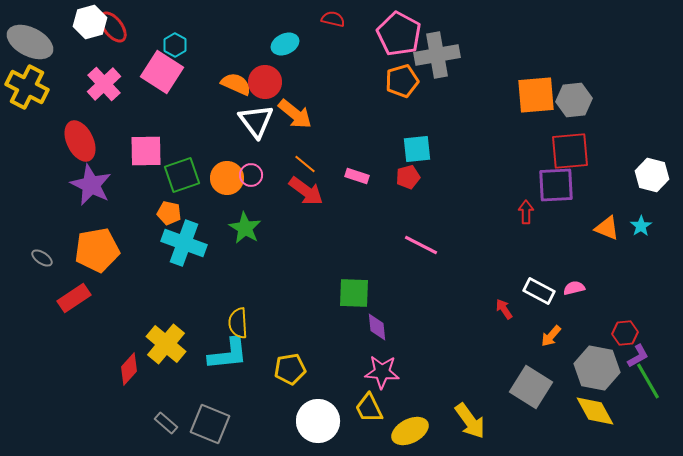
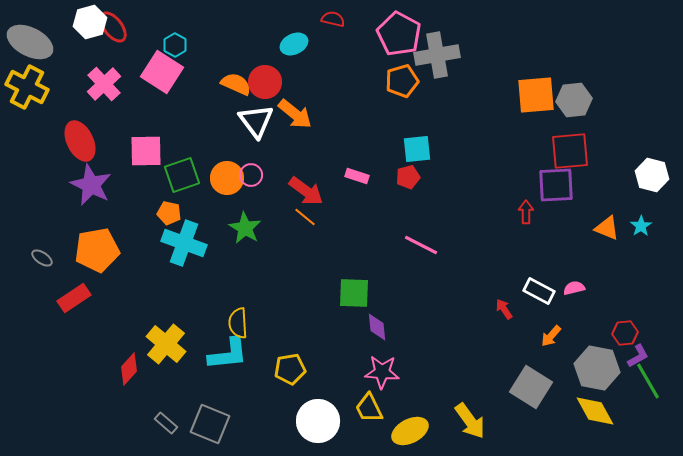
cyan ellipse at (285, 44): moved 9 px right
orange line at (305, 164): moved 53 px down
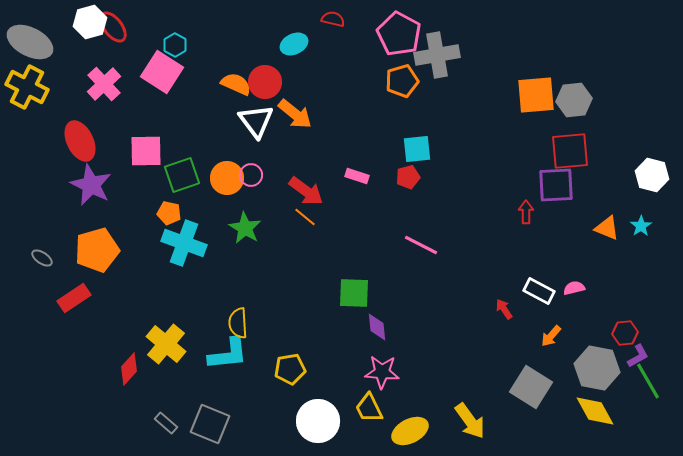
orange pentagon at (97, 250): rotated 6 degrees counterclockwise
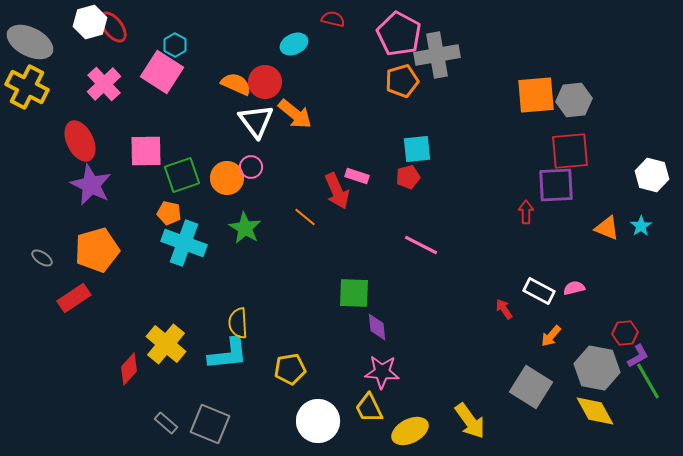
pink circle at (251, 175): moved 8 px up
red arrow at (306, 191): moved 31 px right; rotated 30 degrees clockwise
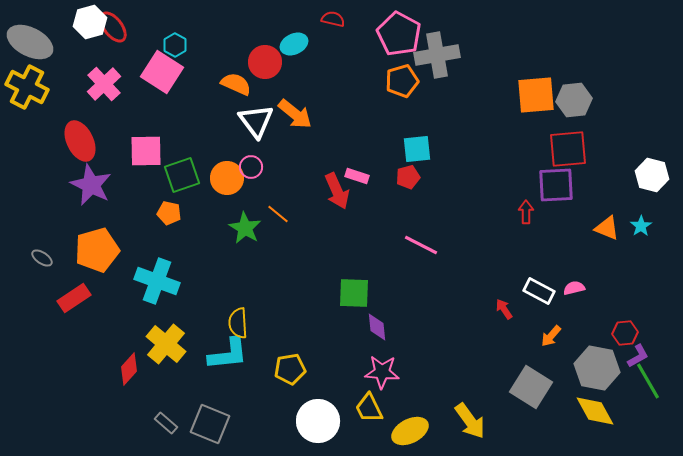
red circle at (265, 82): moved 20 px up
red square at (570, 151): moved 2 px left, 2 px up
orange line at (305, 217): moved 27 px left, 3 px up
cyan cross at (184, 243): moved 27 px left, 38 px down
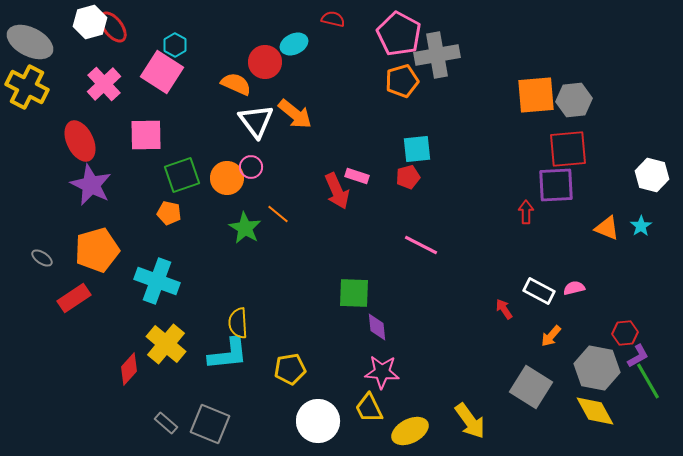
pink square at (146, 151): moved 16 px up
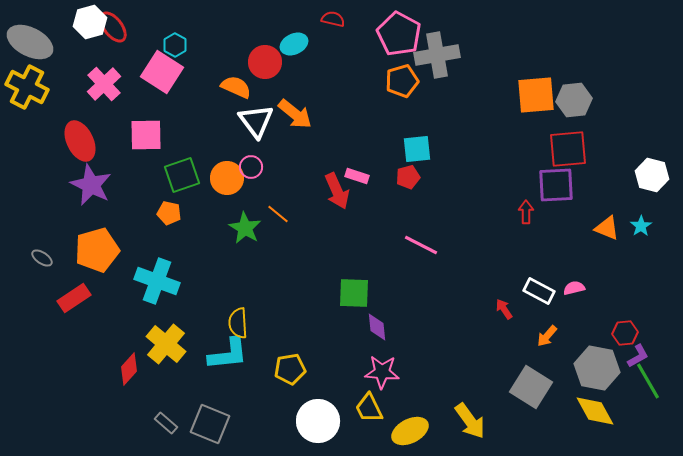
orange semicircle at (236, 84): moved 3 px down
orange arrow at (551, 336): moved 4 px left
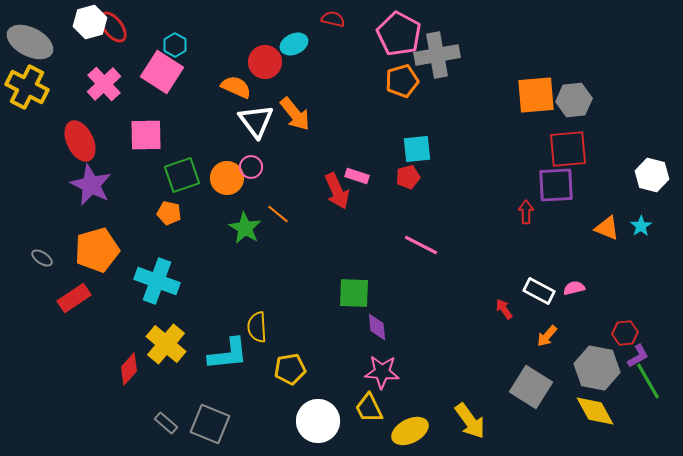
orange arrow at (295, 114): rotated 12 degrees clockwise
yellow semicircle at (238, 323): moved 19 px right, 4 px down
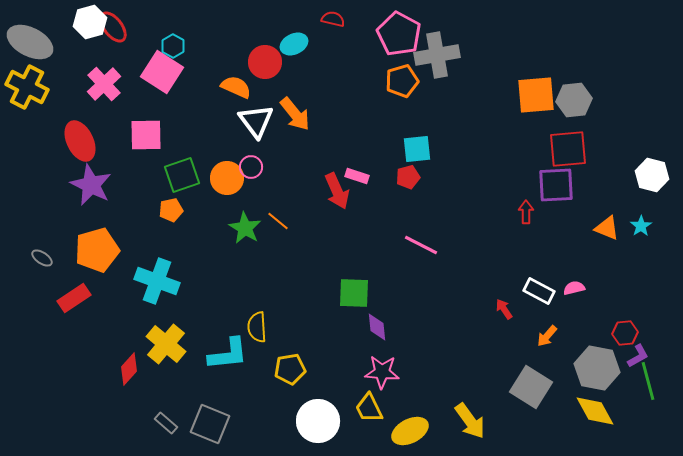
cyan hexagon at (175, 45): moved 2 px left, 1 px down
orange pentagon at (169, 213): moved 2 px right, 3 px up; rotated 25 degrees counterclockwise
orange line at (278, 214): moved 7 px down
green line at (648, 381): rotated 15 degrees clockwise
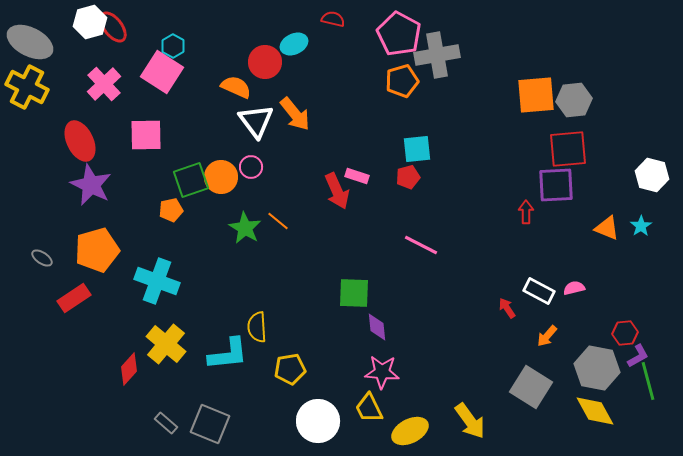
green square at (182, 175): moved 9 px right, 5 px down
orange circle at (227, 178): moved 6 px left, 1 px up
red arrow at (504, 309): moved 3 px right, 1 px up
